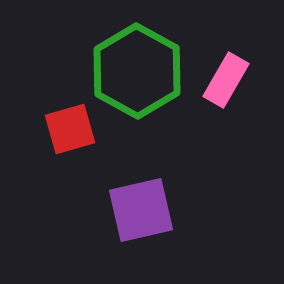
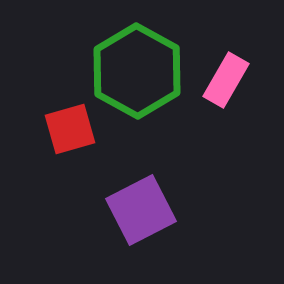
purple square: rotated 14 degrees counterclockwise
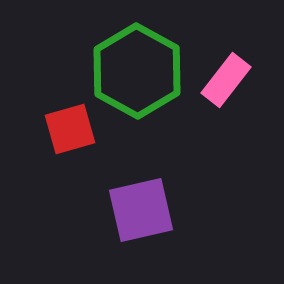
pink rectangle: rotated 8 degrees clockwise
purple square: rotated 14 degrees clockwise
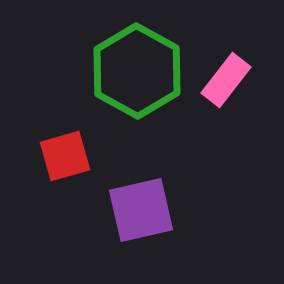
red square: moved 5 px left, 27 px down
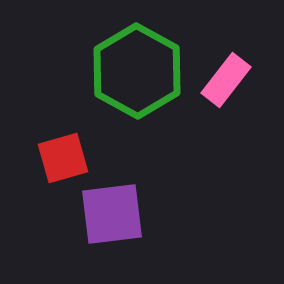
red square: moved 2 px left, 2 px down
purple square: moved 29 px left, 4 px down; rotated 6 degrees clockwise
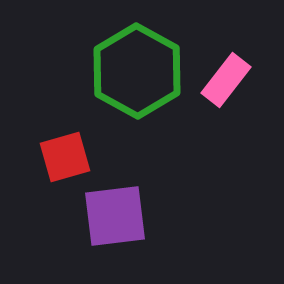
red square: moved 2 px right, 1 px up
purple square: moved 3 px right, 2 px down
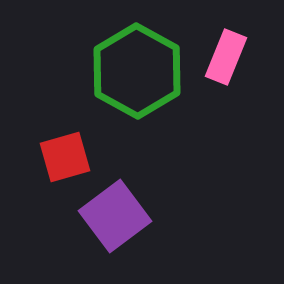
pink rectangle: moved 23 px up; rotated 16 degrees counterclockwise
purple square: rotated 30 degrees counterclockwise
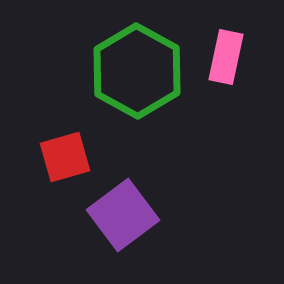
pink rectangle: rotated 10 degrees counterclockwise
purple square: moved 8 px right, 1 px up
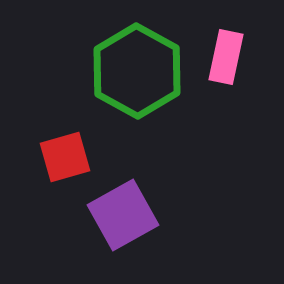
purple square: rotated 8 degrees clockwise
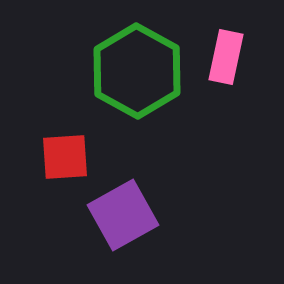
red square: rotated 12 degrees clockwise
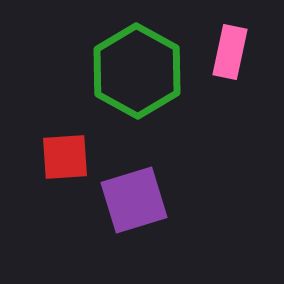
pink rectangle: moved 4 px right, 5 px up
purple square: moved 11 px right, 15 px up; rotated 12 degrees clockwise
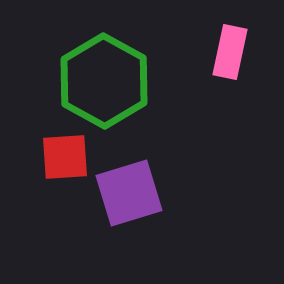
green hexagon: moved 33 px left, 10 px down
purple square: moved 5 px left, 7 px up
